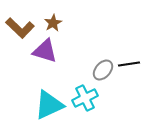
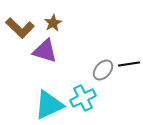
cyan cross: moved 2 px left
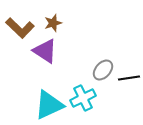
brown star: rotated 12 degrees clockwise
purple triangle: rotated 16 degrees clockwise
black line: moved 14 px down
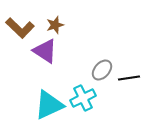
brown star: moved 2 px right, 2 px down
gray ellipse: moved 1 px left
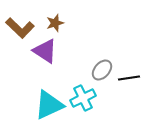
brown star: moved 2 px up
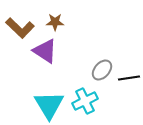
brown star: moved 1 px up; rotated 18 degrees clockwise
cyan cross: moved 2 px right, 3 px down
cyan triangle: rotated 36 degrees counterclockwise
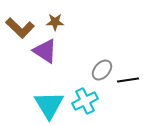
black line: moved 1 px left, 2 px down
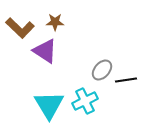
black line: moved 2 px left
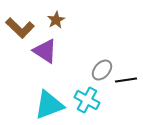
brown star: moved 1 px right, 2 px up; rotated 30 degrees counterclockwise
cyan cross: moved 2 px right, 1 px up; rotated 35 degrees counterclockwise
cyan triangle: rotated 40 degrees clockwise
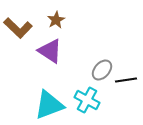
brown L-shape: moved 2 px left
purple triangle: moved 5 px right
